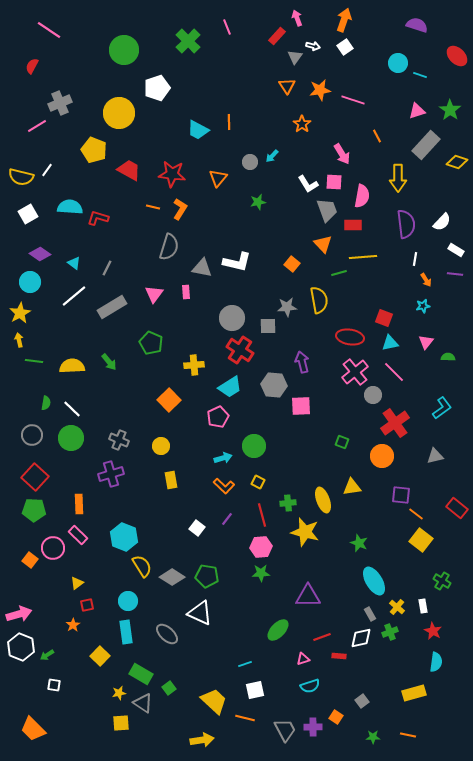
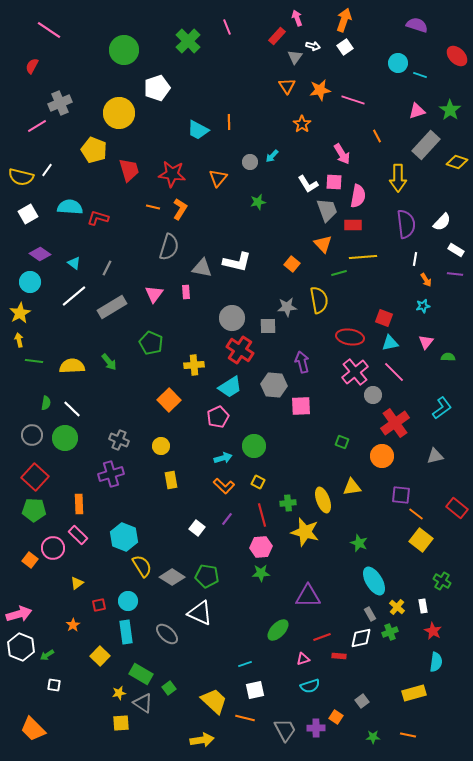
red trapezoid at (129, 170): rotated 45 degrees clockwise
pink semicircle at (362, 196): moved 4 px left
green circle at (71, 438): moved 6 px left
red square at (87, 605): moved 12 px right
purple cross at (313, 727): moved 3 px right, 1 px down
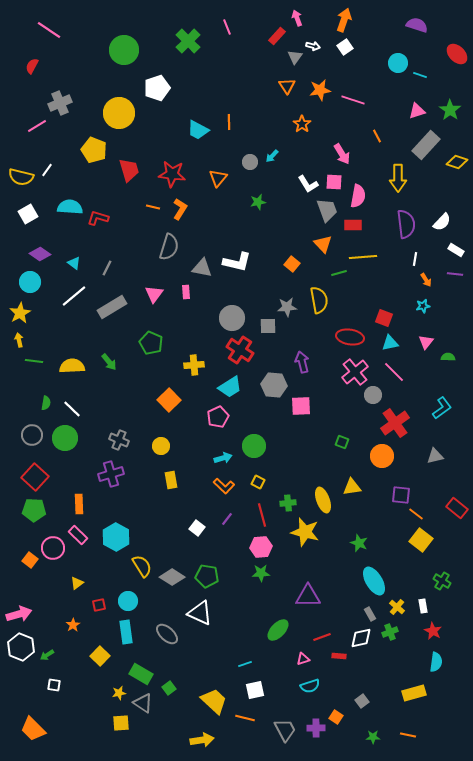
red ellipse at (457, 56): moved 2 px up
cyan hexagon at (124, 537): moved 8 px left; rotated 8 degrees clockwise
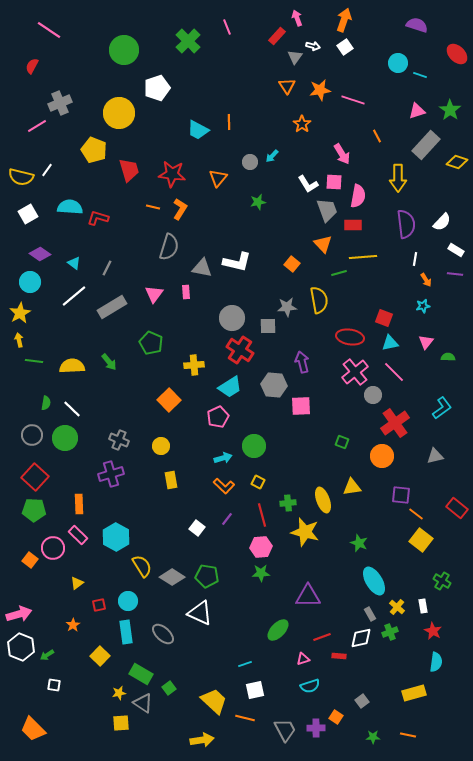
gray ellipse at (167, 634): moved 4 px left
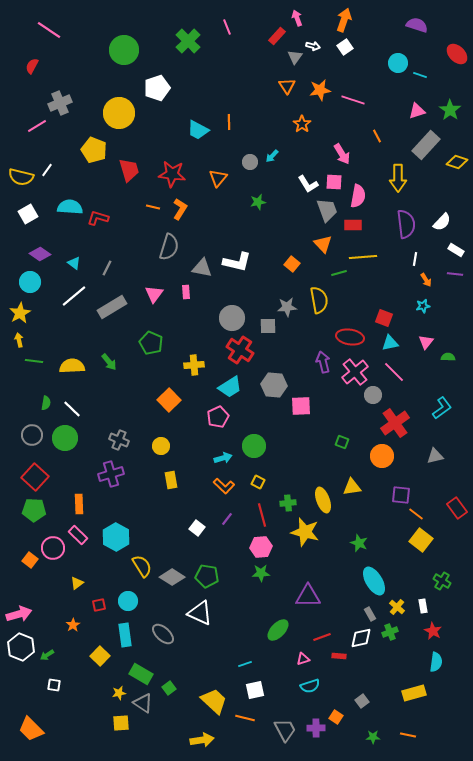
purple arrow at (302, 362): moved 21 px right
red rectangle at (457, 508): rotated 15 degrees clockwise
cyan rectangle at (126, 632): moved 1 px left, 3 px down
orange trapezoid at (33, 729): moved 2 px left
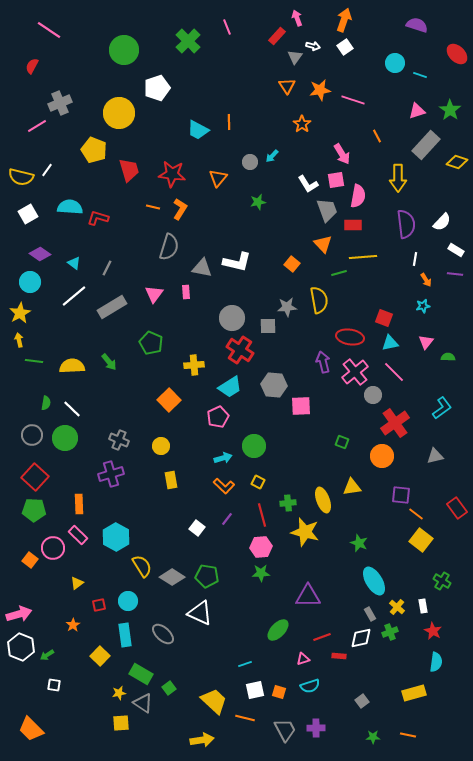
cyan circle at (398, 63): moved 3 px left
pink square at (334, 182): moved 2 px right, 2 px up; rotated 12 degrees counterclockwise
orange square at (336, 717): moved 57 px left, 25 px up; rotated 16 degrees counterclockwise
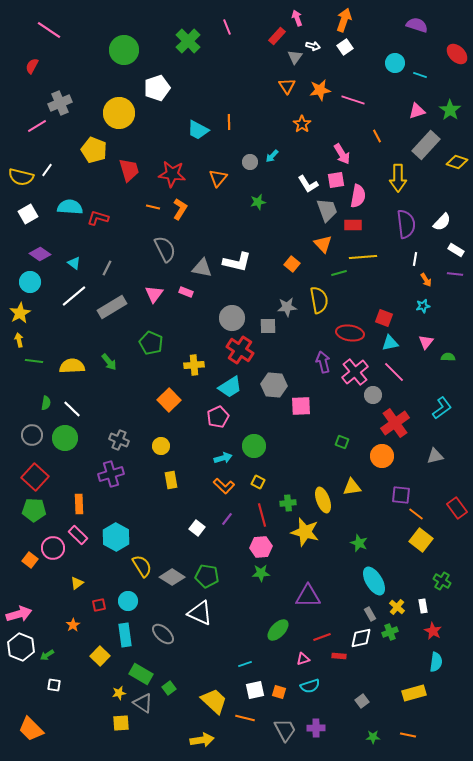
gray semicircle at (169, 247): moved 4 px left, 2 px down; rotated 44 degrees counterclockwise
pink rectangle at (186, 292): rotated 64 degrees counterclockwise
red ellipse at (350, 337): moved 4 px up
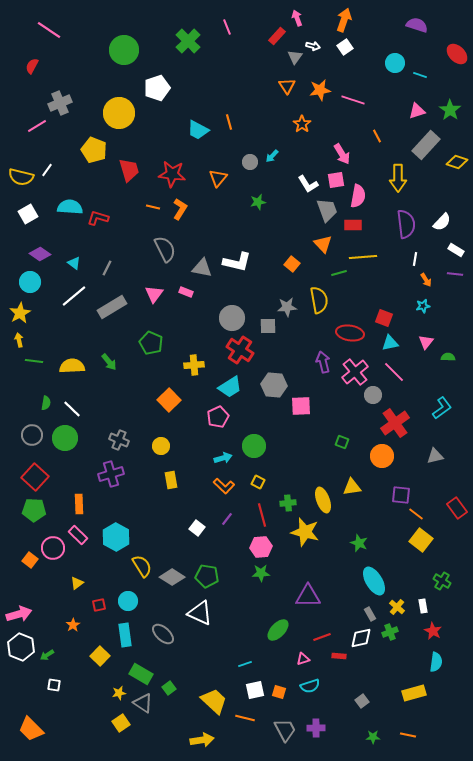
orange line at (229, 122): rotated 14 degrees counterclockwise
yellow square at (121, 723): rotated 30 degrees counterclockwise
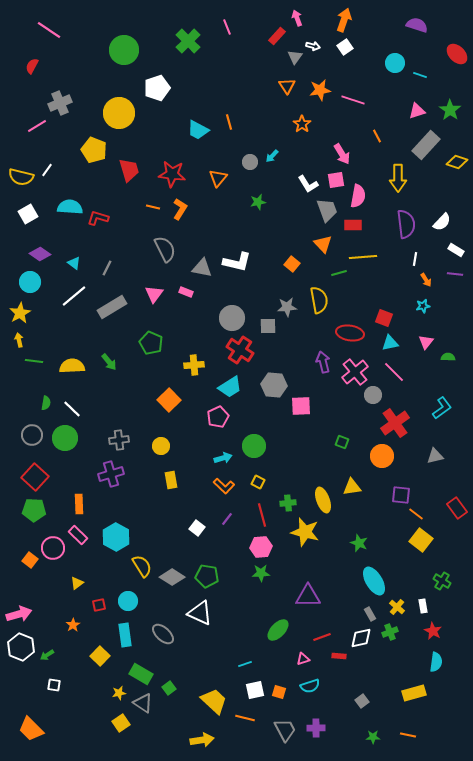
gray cross at (119, 440): rotated 30 degrees counterclockwise
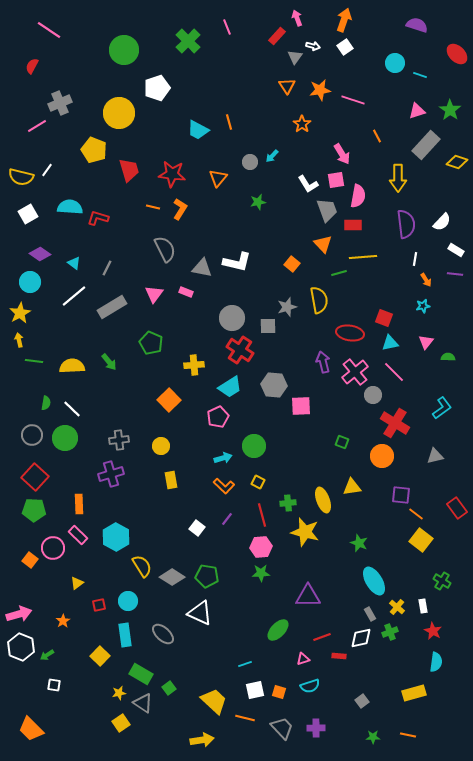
gray star at (287, 307): rotated 12 degrees counterclockwise
red cross at (395, 423): rotated 24 degrees counterclockwise
orange star at (73, 625): moved 10 px left, 4 px up
gray trapezoid at (285, 730): moved 3 px left, 2 px up; rotated 15 degrees counterclockwise
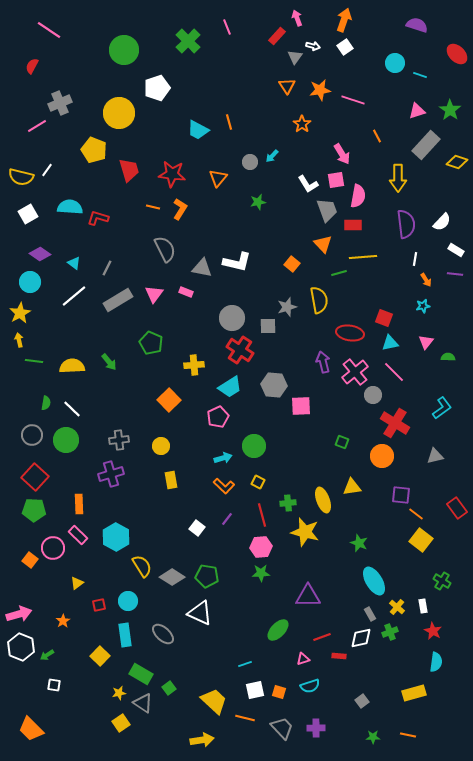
gray rectangle at (112, 307): moved 6 px right, 7 px up
green circle at (65, 438): moved 1 px right, 2 px down
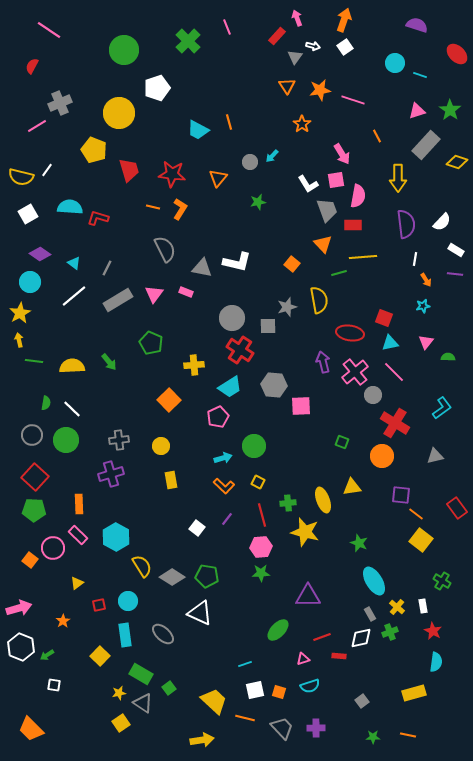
pink arrow at (19, 614): moved 6 px up
